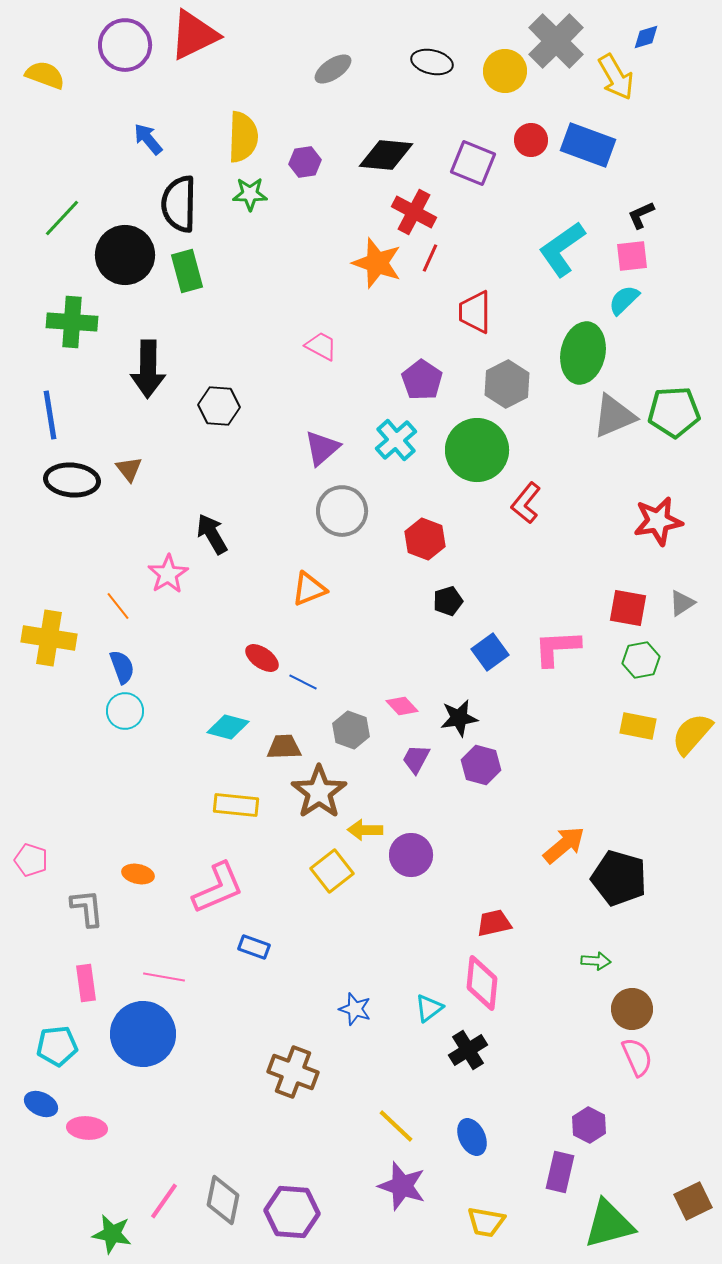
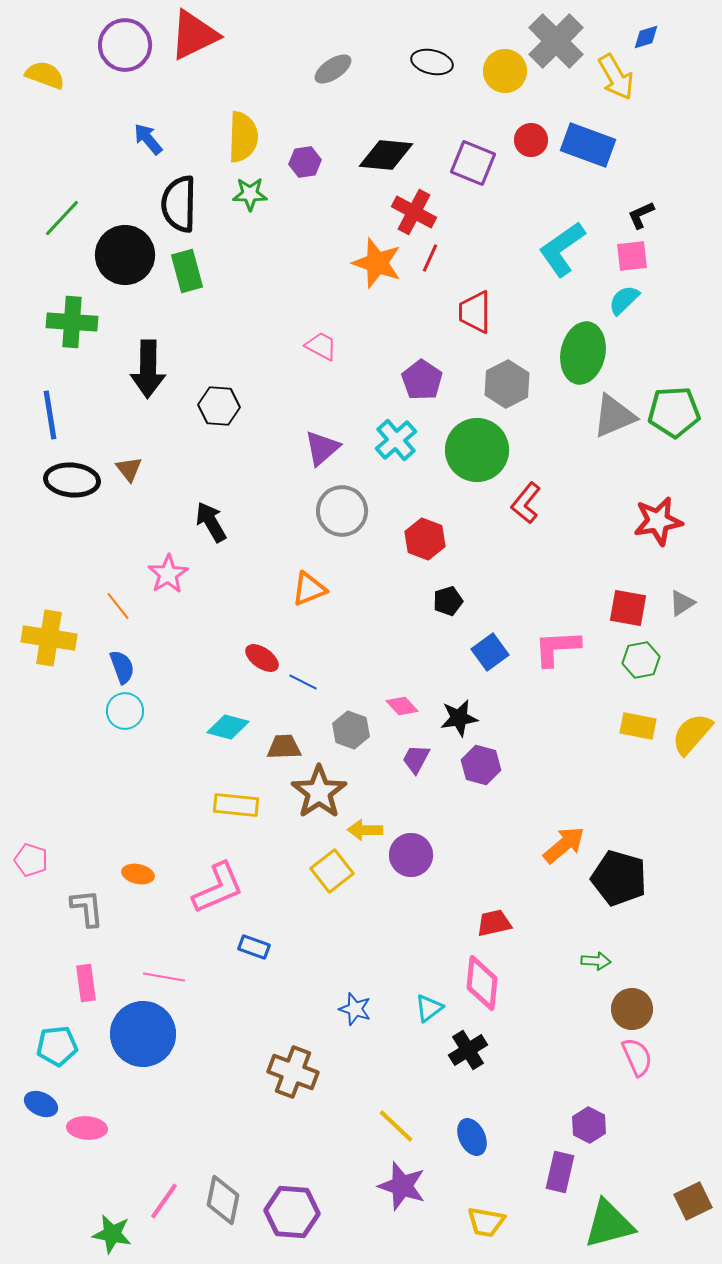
black arrow at (212, 534): moved 1 px left, 12 px up
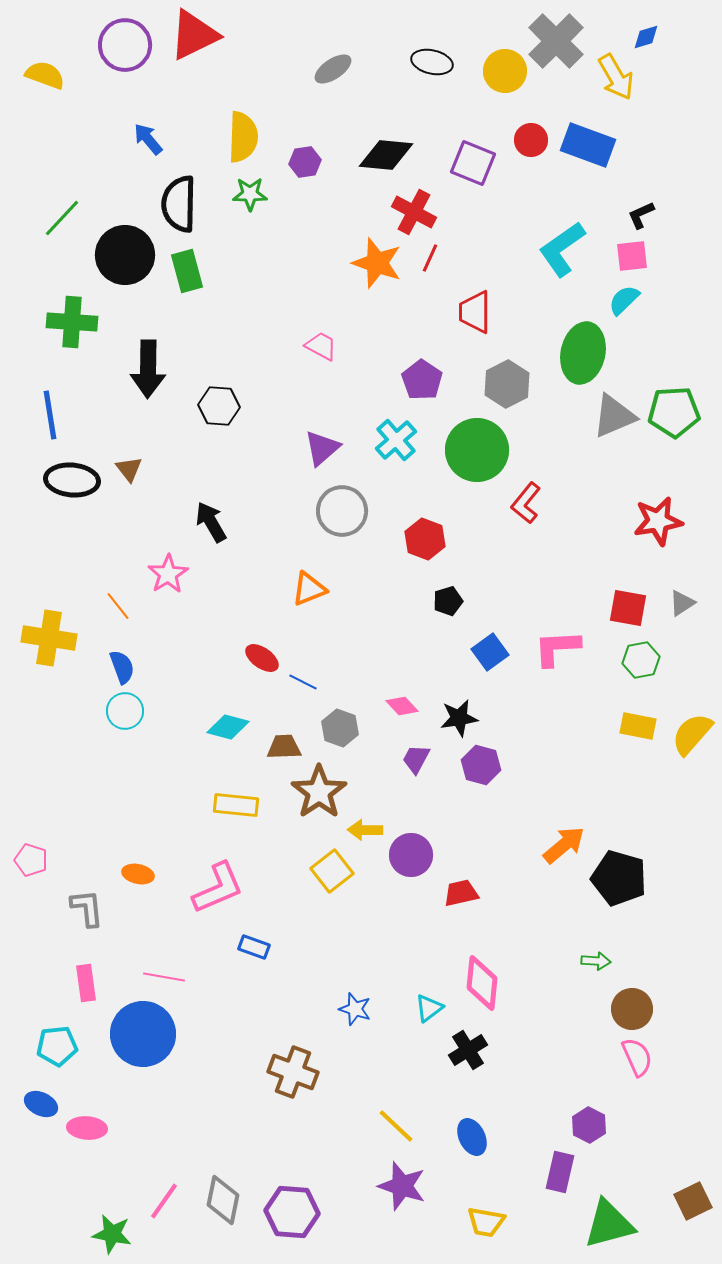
gray hexagon at (351, 730): moved 11 px left, 2 px up
red trapezoid at (494, 923): moved 33 px left, 30 px up
